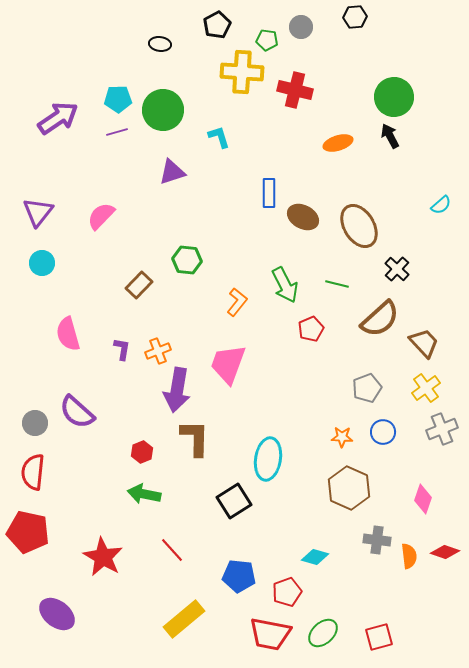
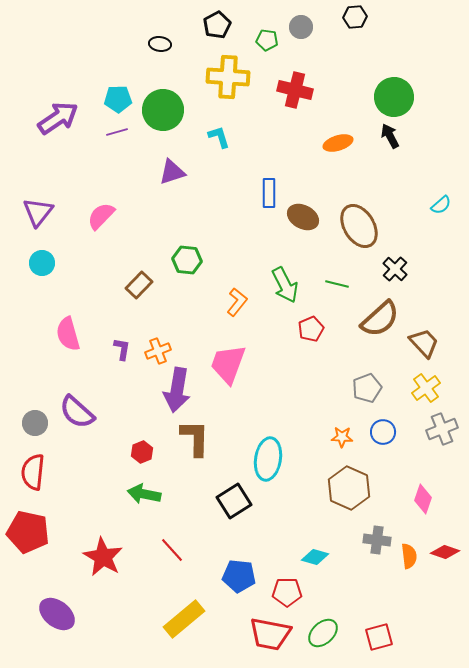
yellow cross at (242, 72): moved 14 px left, 5 px down
black cross at (397, 269): moved 2 px left
red pentagon at (287, 592): rotated 20 degrees clockwise
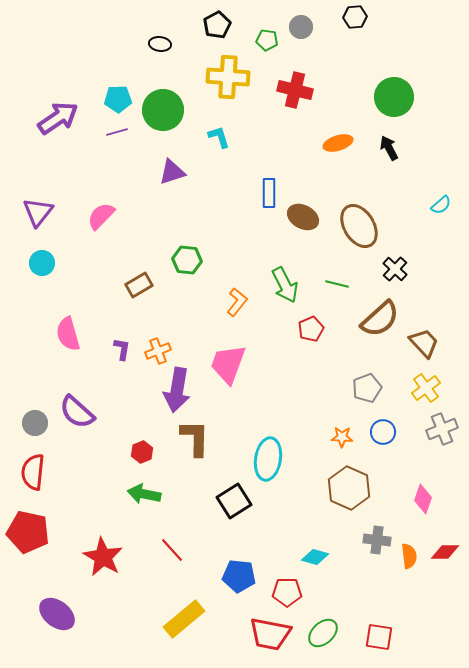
black arrow at (390, 136): moved 1 px left, 12 px down
brown rectangle at (139, 285): rotated 16 degrees clockwise
red diamond at (445, 552): rotated 20 degrees counterclockwise
red square at (379, 637): rotated 24 degrees clockwise
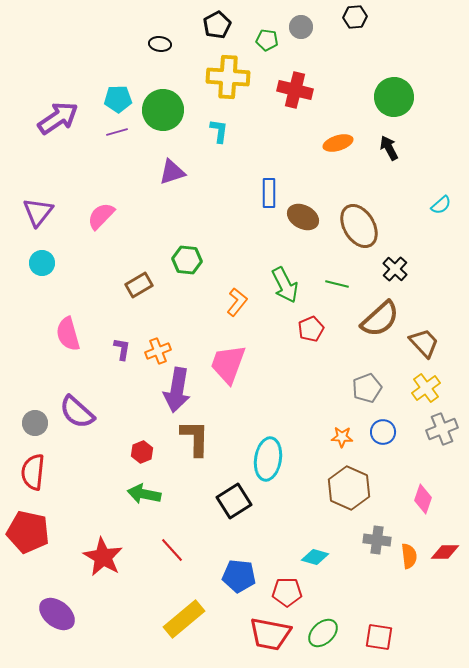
cyan L-shape at (219, 137): moved 6 px up; rotated 25 degrees clockwise
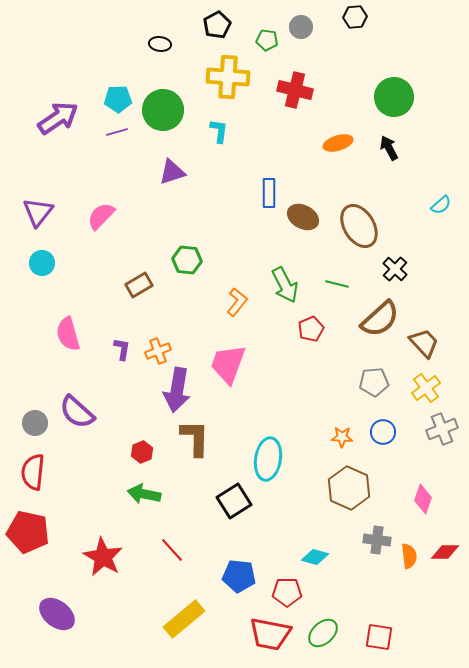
gray pentagon at (367, 388): moved 7 px right, 6 px up; rotated 16 degrees clockwise
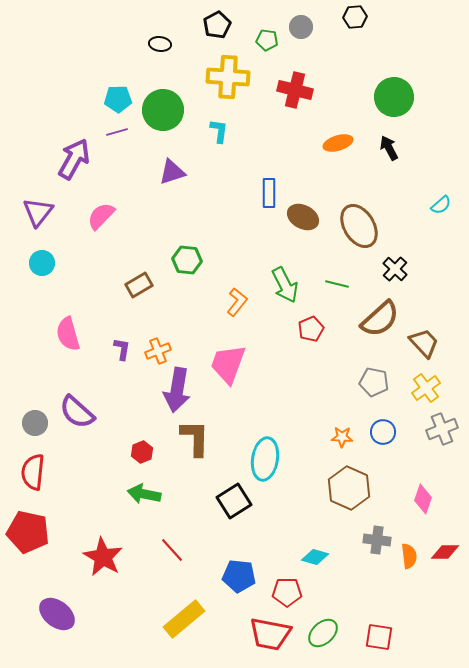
purple arrow at (58, 118): moved 16 px right, 41 px down; rotated 27 degrees counterclockwise
gray pentagon at (374, 382): rotated 16 degrees clockwise
cyan ellipse at (268, 459): moved 3 px left
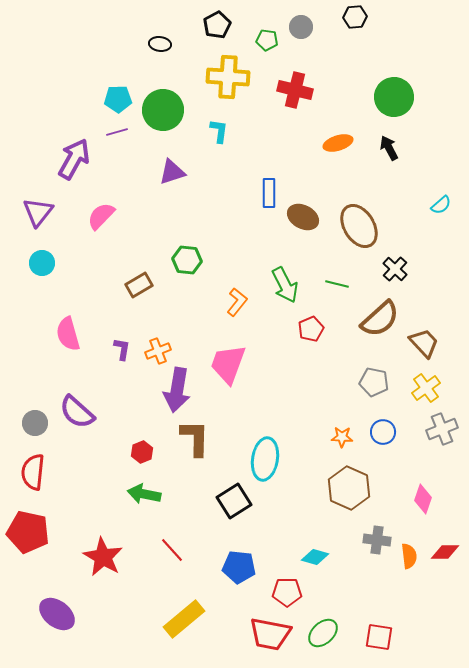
blue pentagon at (239, 576): moved 9 px up
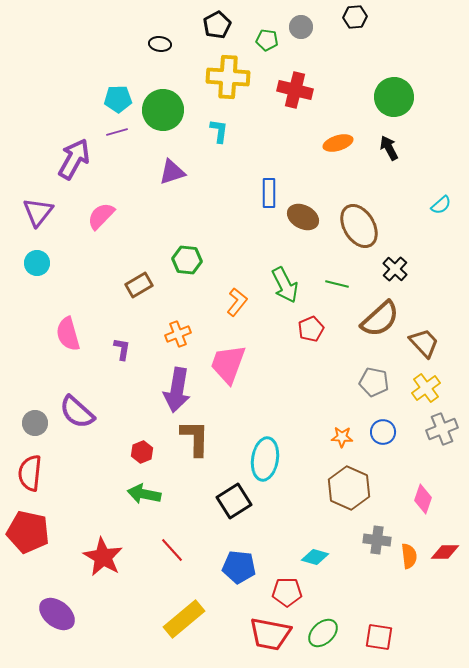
cyan circle at (42, 263): moved 5 px left
orange cross at (158, 351): moved 20 px right, 17 px up
red semicircle at (33, 472): moved 3 px left, 1 px down
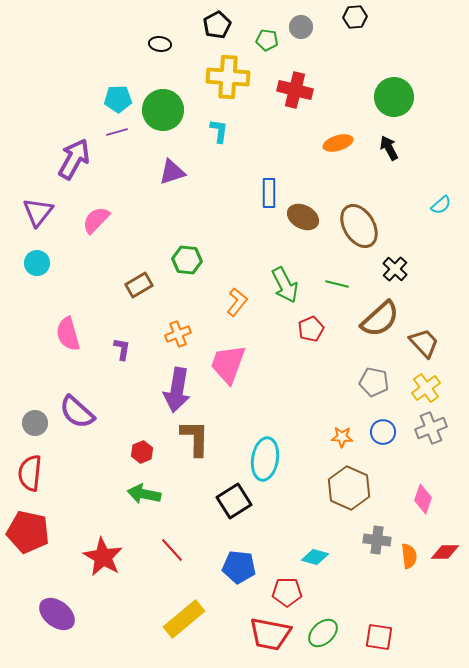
pink semicircle at (101, 216): moved 5 px left, 4 px down
gray cross at (442, 429): moved 11 px left, 1 px up
